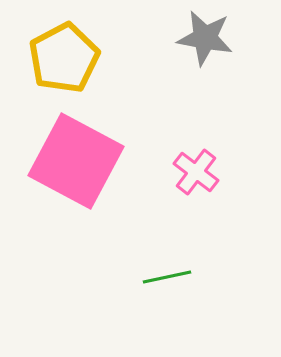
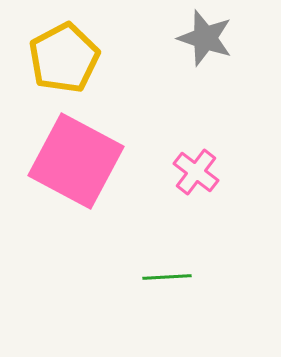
gray star: rotated 8 degrees clockwise
green line: rotated 9 degrees clockwise
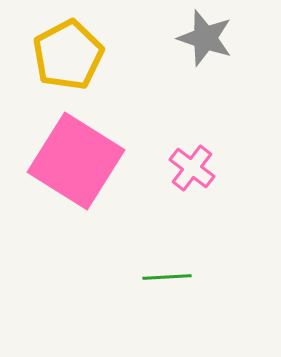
yellow pentagon: moved 4 px right, 3 px up
pink square: rotated 4 degrees clockwise
pink cross: moved 4 px left, 4 px up
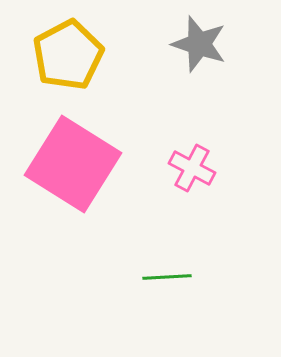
gray star: moved 6 px left, 6 px down
pink square: moved 3 px left, 3 px down
pink cross: rotated 9 degrees counterclockwise
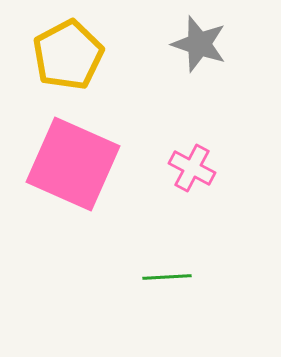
pink square: rotated 8 degrees counterclockwise
